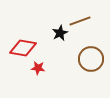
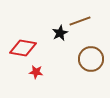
red star: moved 2 px left, 4 px down
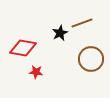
brown line: moved 2 px right, 2 px down
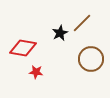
brown line: rotated 25 degrees counterclockwise
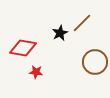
brown circle: moved 4 px right, 3 px down
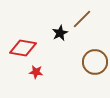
brown line: moved 4 px up
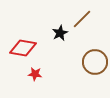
red star: moved 1 px left, 2 px down
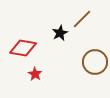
red star: rotated 24 degrees clockwise
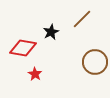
black star: moved 9 px left, 1 px up
